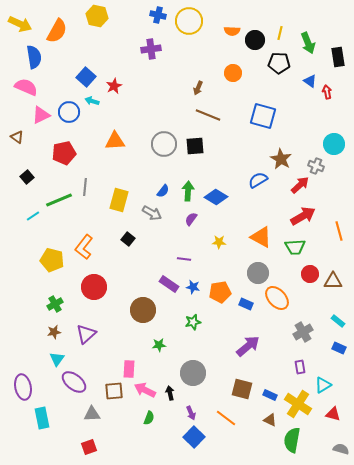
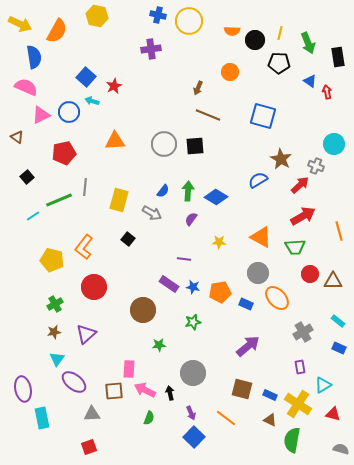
orange circle at (233, 73): moved 3 px left, 1 px up
purple ellipse at (23, 387): moved 2 px down
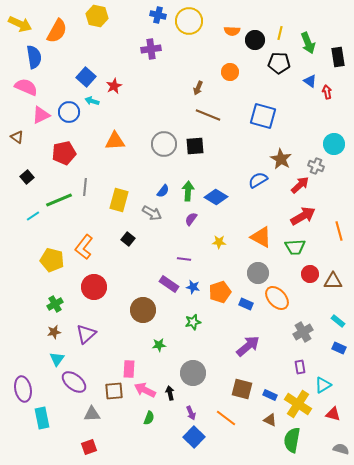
orange pentagon at (220, 292): rotated 10 degrees counterclockwise
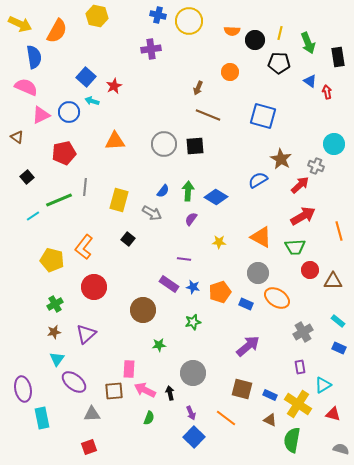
red circle at (310, 274): moved 4 px up
orange ellipse at (277, 298): rotated 15 degrees counterclockwise
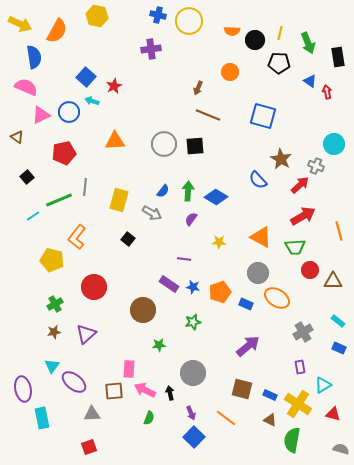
blue semicircle at (258, 180): rotated 102 degrees counterclockwise
orange L-shape at (84, 247): moved 7 px left, 10 px up
cyan triangle at (57, 359): moved 5 px left, 7 px down
